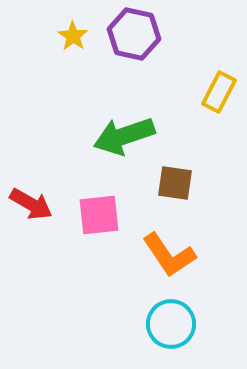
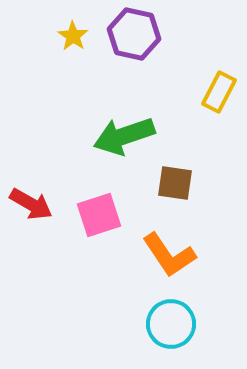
pink square: rotated 12 degrees counterclockwise
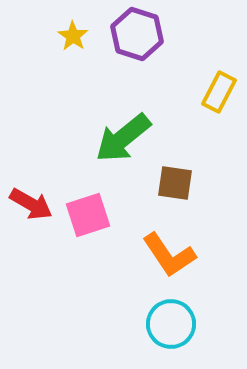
purple hexagon: moved 3 px right; rotated 6 degrees clockwise
green arrow: moved 1 px left, 2 px down; rotated 20 degrees counterclockwise
pink square: moved 11 px left
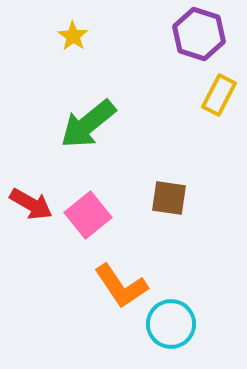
purple hexagon: moved 62 px right
yellow rectangle: moved 3 px down
green arrow: moved 35 px left, 14 px up
brown square: moved 6 px left, 15 px down
pink square: rotated 21 degrees counterclockwise
orange L-shape: moved 48 px left, 31 px down
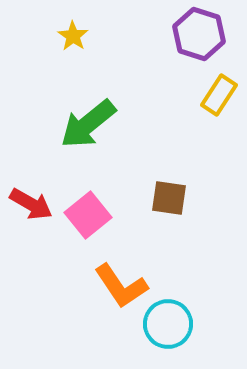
yellow rectangle: rotated 6 degrees clockwise
cyan circle: moved 3 px left
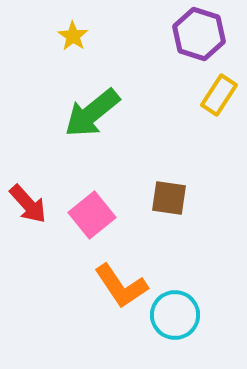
green arrow: moved 4 px right, 11 px up
red arrow: moved 3 px left; rotated 18 degrees clockwise
pink square: moved 4 px right
cyan circle: moved 7 px right, 9 px up
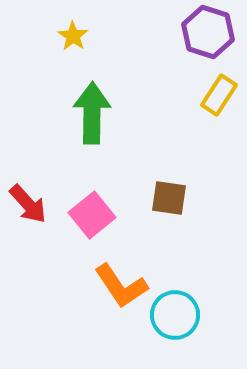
purple hexagon: moved 9 px right, 2 px up
green arrow: rotated 130 degrees clockwise
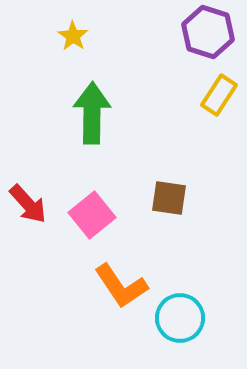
cyan circle: moved 5 px right, 3 px down
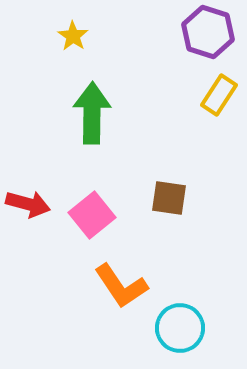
red arrow: rotated 33 degrees counterclockwise
cyan circle: moved 10 px down
